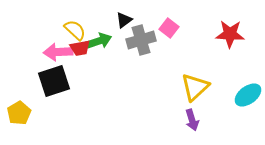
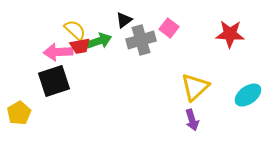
red trapezoid: moved 2 px up
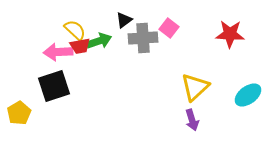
gray cross: moved 2 px right, 2 px up; rotated 12 degrees clockwise
black square: moved 5 px down
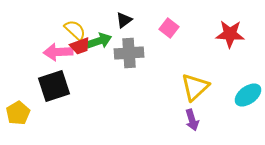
gray cross: moved 14 px left, 15 px down
red trapezoid: rotated 10 degrees counterclockwise
yellow pentagon: moved 1 px left
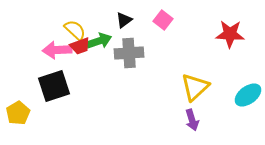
pink square: moved 6 px left, 8 px up
pink arrow: moved 1 px left, 2 px up
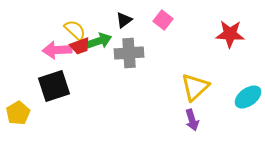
cyan ellipse: moved 2 px down
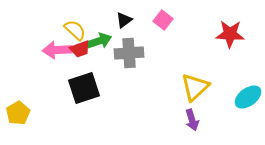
red trapezoid: moved 3 px down
black square: moved 30 px right, 2 px down
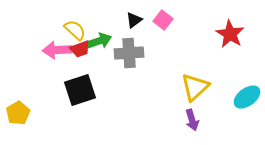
black triangle: moved 10 px right
red star: rotated 28 degrees clockwise
black square: moved 4 px left, 2 px down
cyan ellipse: moved 1 px left
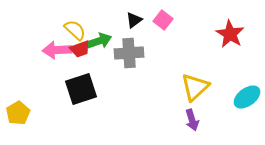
black square: moved 1 px right, 1 px up
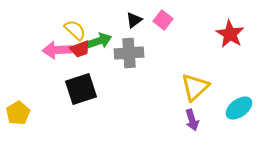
cyan ellipse: moved 8 px left, 11 px down
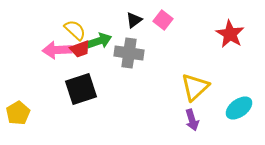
gray cross: rotated 12 degrees clockwise
